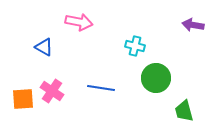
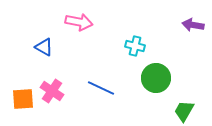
blue line: rotated 16 degrees clockwise
green trapezoid: rotated 45 degrees clockwise
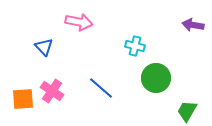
blue triangle: rotated 18 degrees clockwise
blue line: rotated 16 degrees clockwise
green trapezoid: moved 3 px right
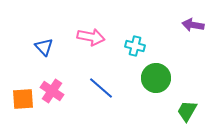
pink arrow: moved 12 px right, 15 px down
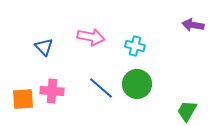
green circle: moved 19 px left, 6 px down
pink cross: rotated 30 degrees counterclockwise
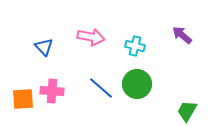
purple arrow: moved 11 px left, 10 px down; rotated 30 degrees clockwise
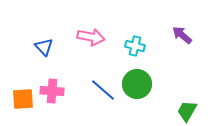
blue line: moved 2 px right, 2 px down
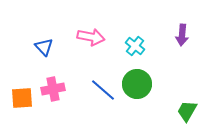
purple arrow: rotated 125 degrees counterclockwise
cyan cross: rotated 24 degrees clockwise
pink cross: moved 1 px right, 2 px up; rotated 15 degrees counterclockwise
orange square: moved 1 px left, 1 px up
